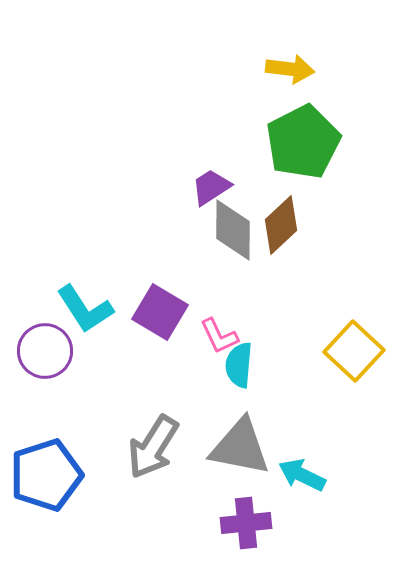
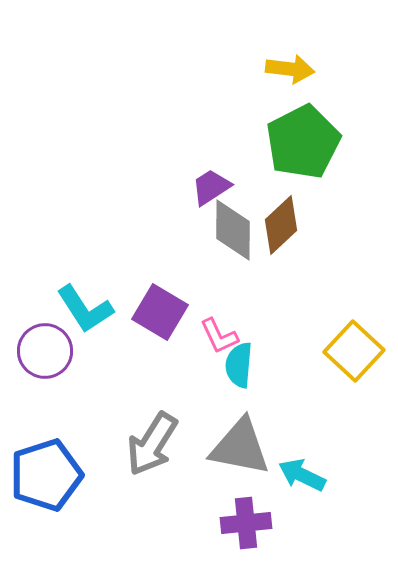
gray arrow: moved 1 px left, 3 px up
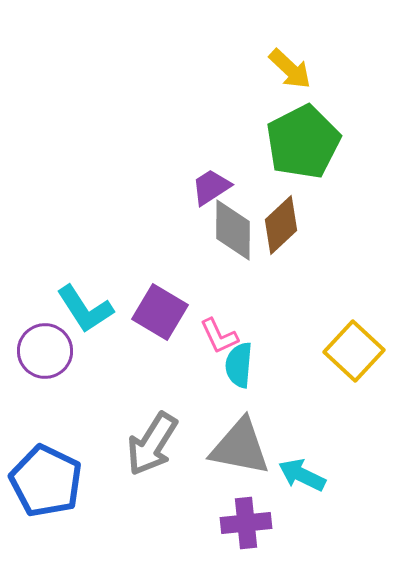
yellow arrow: rotated 36 degrees clockwise
blue pentagon: moved 6 px down; rotated 28 degrees counterclockwise
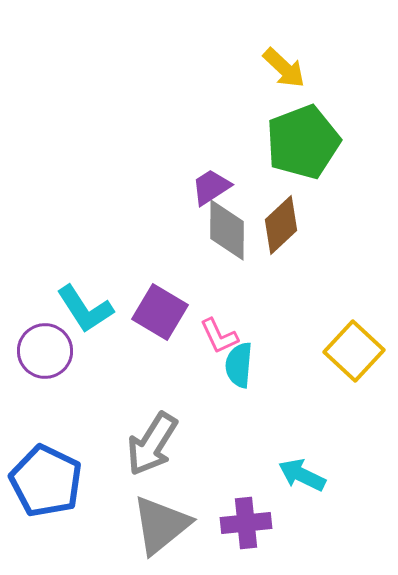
yellow arrow: moved 6 px left, 1 px up
green pentagon: rotated 6 degrees clockwise
gray diamond: moved 6 px left
gray triangle: moved 79 px left, 78 px down; rotated 50 degrees counterclockwise
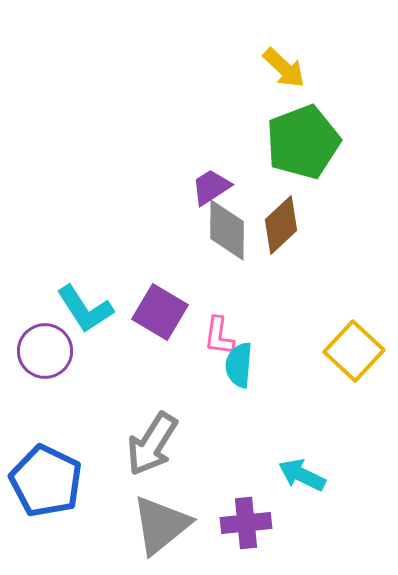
pink L-shape: rotated 33 degrees clockwise
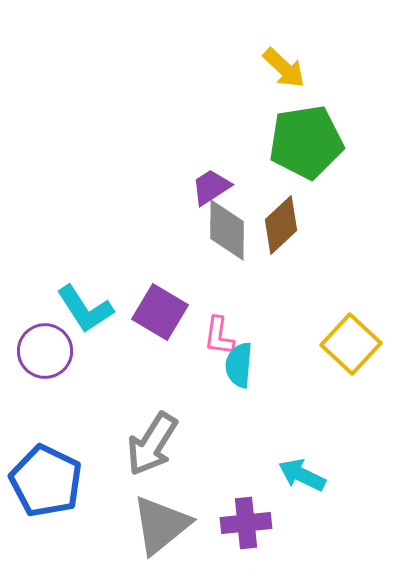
green pentagon: moved 3 px right; rotated 12 degrees clockwise
yellow square: moved 3 px left, 7 px up
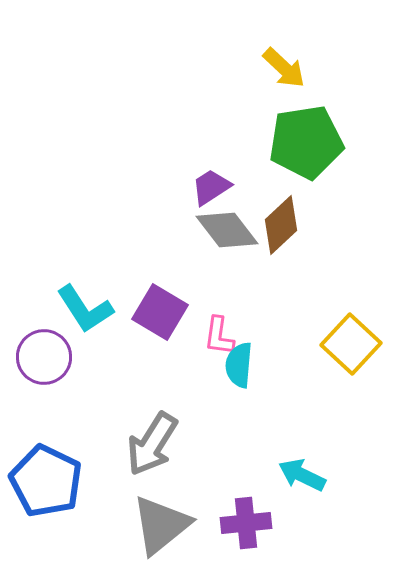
gray diamond: rotated 38 degrees counterclockwise
purple circle: moved 1 px left, 6 px down
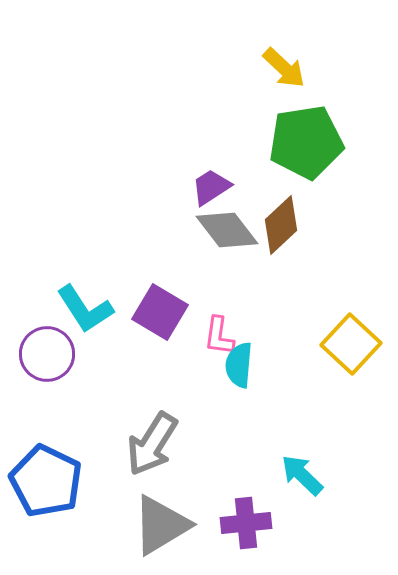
purple circle: moved 3 px right, 3 px up
cyan arrow: rotated 18 degrees clockwise
gray triangle: rotated 8 degrees clockwise
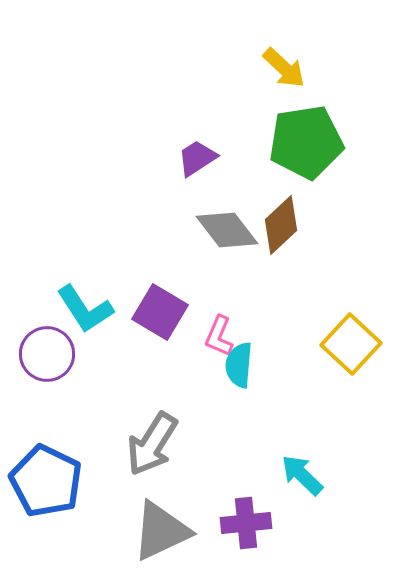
purple trapezoid: moved 14 px left, 29 px up
pink L-shape: rotated 15 degrees clockwise
gray triangle: moved 6 px down; rotated 6 degrees clockwise
